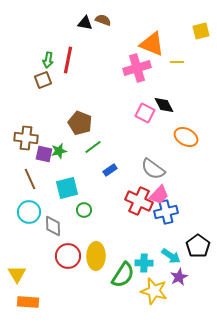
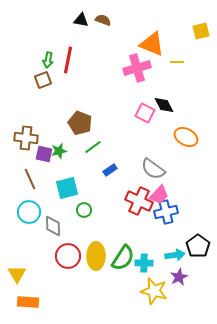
black triangle: moved 4 px left, 3 px up
cyan arrow: moved 4 px right, 1 px up; rotated 42 degrees counterclockwise
green semicircle: moved 17 px up
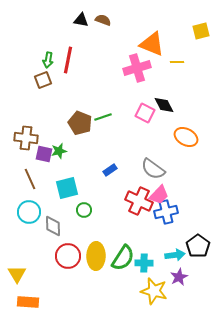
green line: moved 10 px right, 30 px up; rotated 18 degrees clockwise
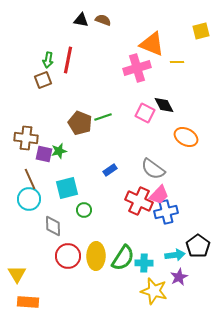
cyan circle: moved 13 px up
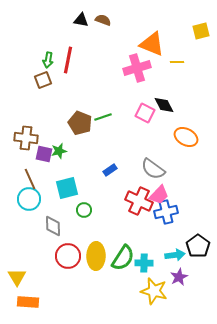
yellow triangle: moved 3 px down
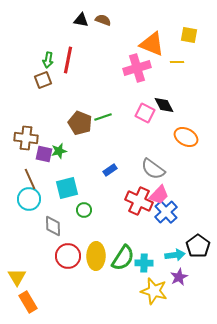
yellow square: moved 12 px left, 4 px down; rotated 24 degrees clockwise
blue cross: rotated 30 degrees counterclockwise
orange rectangle: rotated 55 degrees clockwise
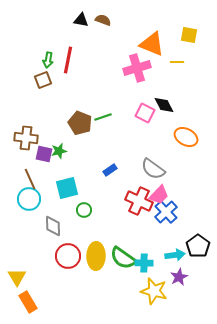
green semicircle: rotated 92 degrees clockwise
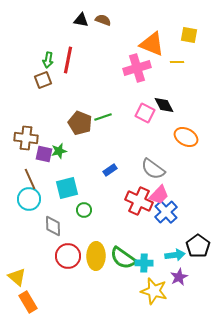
yellow triangle: rotated 18 degrees counterclockwise
